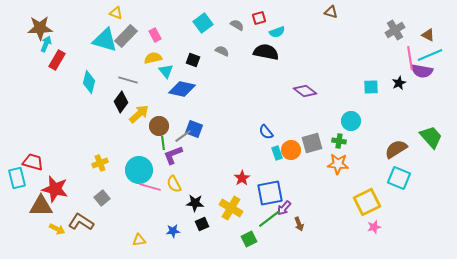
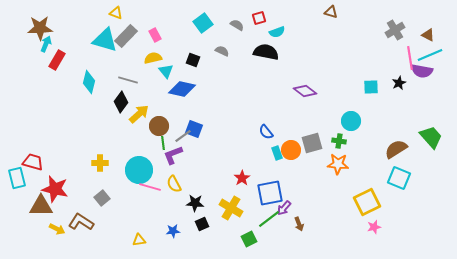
yellow cross at (100, 163): rotated 21 degrees clockwise
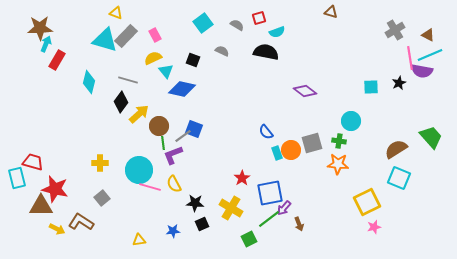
yellow semicircle at (153, 58): rotated 12 degrees counterclockwise
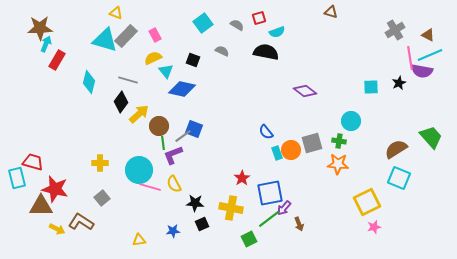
yellow cross at (231, 208): rotated 20 degrees counterclockwise
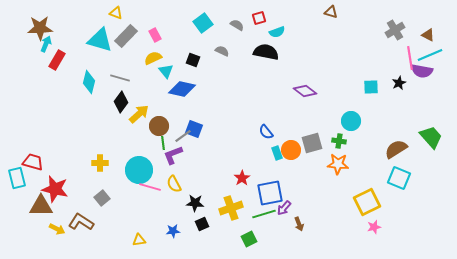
cyan triangle at (105, 40): moved 5 px left
gray line at (128, 80): moved 8 px left, 2 px up
yellow cross at (231, 208): rotated 30 degrees counterclockwise
green line at (269, 219): moved 5 px left, 5 px up; rotated 20 degrees clockwise
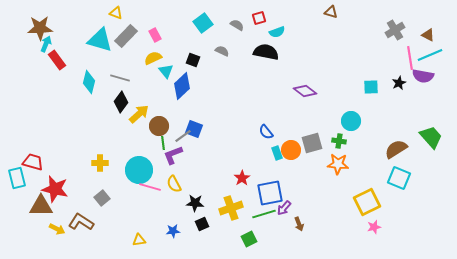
red rectangle at (57, 60): rotated 66 degrees counterclockwise
purple semicircle at (422, 71): moved 1 px right, 5 px down
blue diamond at (182, 89): moved 3 px up; rotated 56 degrees counterclockwise
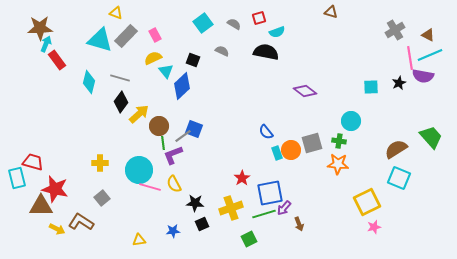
gray semicircle at (237, 25): moved 3 px left, 1 px up
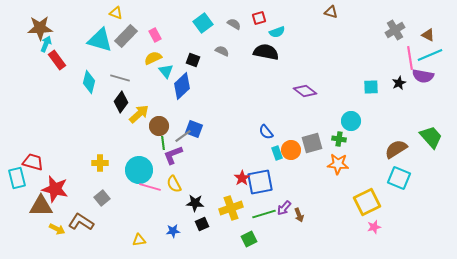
green cross at (339, 141): moved 2 px up
blue square at (270, 193): moved 10 px left, 11 px up
brown arrow at (299, 224): moved 9 px up
